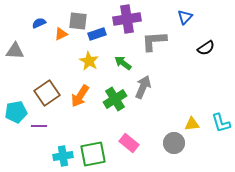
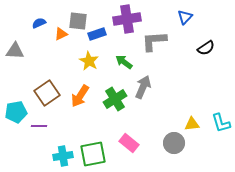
green arrow: moved 1 px right, 1 px up
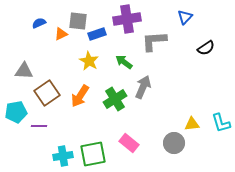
gray triangle: moved 9 px right, 20 px down
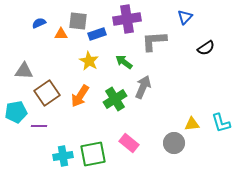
orange triangle: rotated 24 degrees clockwise
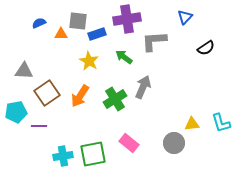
green arrow: moved 5 px up
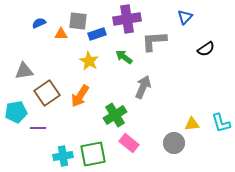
black semicircle: moved 1 px down
gray triangle: rotated 12 degrees counterclockwise
green cross: moved 16 px down
purple line: moved 1 px left, 2 px down
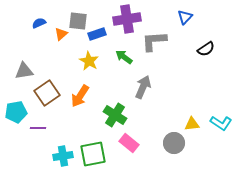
orange triangle: rotated 40 degrees counterclockwise
green cross: rotated 25 degrees counterclockwise
cyan L-shape: rotated 40 degrees counterclockwise
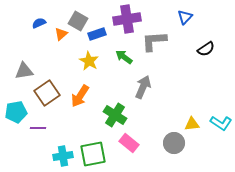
gray square: rotated 24 degrees clockwise
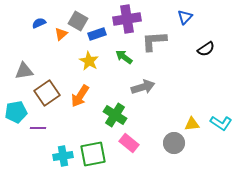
gray arrow: rotated 50 degrees clockwise
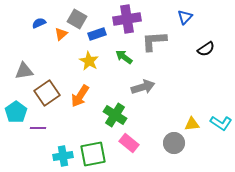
gray square: moved 1 px left, 2 px up
cyan pentagon: rotated 25 degrees counterclockwise
